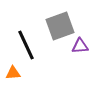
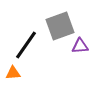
black line: rotated 60 degrees clockwise
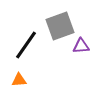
purple triangle: moved 1 px right
orange triangle: moved 6 px right, 7 px down
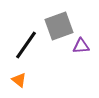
gray square: moved 1 px left
orange triangle: rotated 42 degrees clockwise
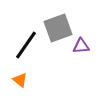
gray square: moved 1 px left, 2 px down
orange triangle: moved 1 px right
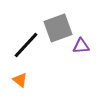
black line: rotated 8 degrees clockwise
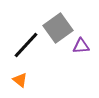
gray square: rotated 16 degrees counterclockwise
